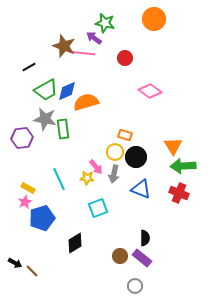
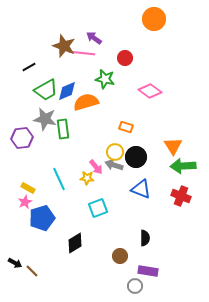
green star: moved 56 px down
orange rectangle: moved 1 px right, 8 px up
gray arrow: moved 9 px up; rotated 96 degrees clockwise
red cross: moved 2 px right, 3 px down
purple rectangle: moved 6 px right, 13 px down; rotated 30 degrees counterclockwise
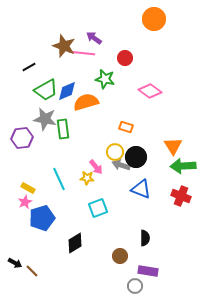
gray arrow: moved 7 px right
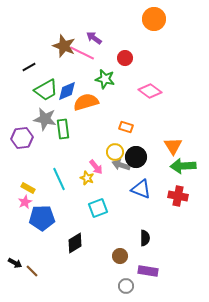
pink line: rotated 20 degrees clockwise
yellow star: rotated 16 degrees clockwise
red cross: moved 3 px left; rotated 12 degrees counterclockwise
blue pentagon: rotated 15 degrees clockwise
gray circle: moved 9 px left
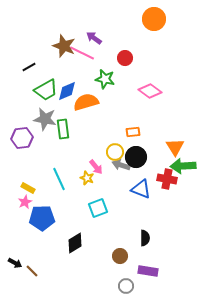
orange rectangle: moved 7 px right, 5 px down; rotated 24 degrees counterclockwise
orange triangle: moved 2 px right, 1 px down
red cross: moved 11 px left, 17 px up
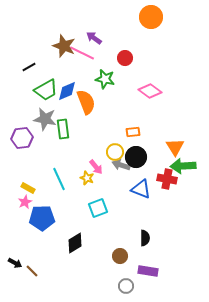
orange circle: moved 3 px left, 2 px up
orange semicircle: rotated 85 degrees clockwise
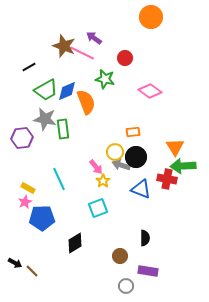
yellow star: moved 16 px right, 3 px down; rotated 16 degrees clockwise
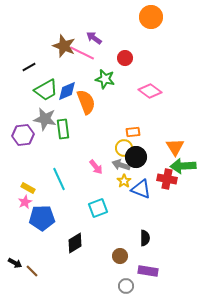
purple hexagon: moved 1 px right, 3 px up
yellow circle: moved 9 px right, 4 px up
yellow star: moved 21 px right
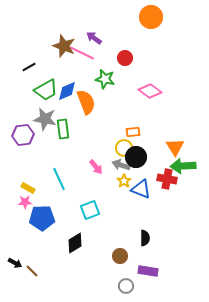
pink star: rotated 24 degrees clockwise
cyan square: moved 8 px left, 2 px down
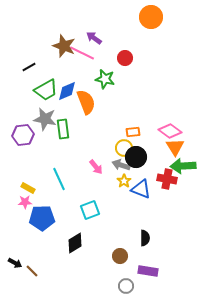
pink diamond: moved 20 px right, 40 px down
